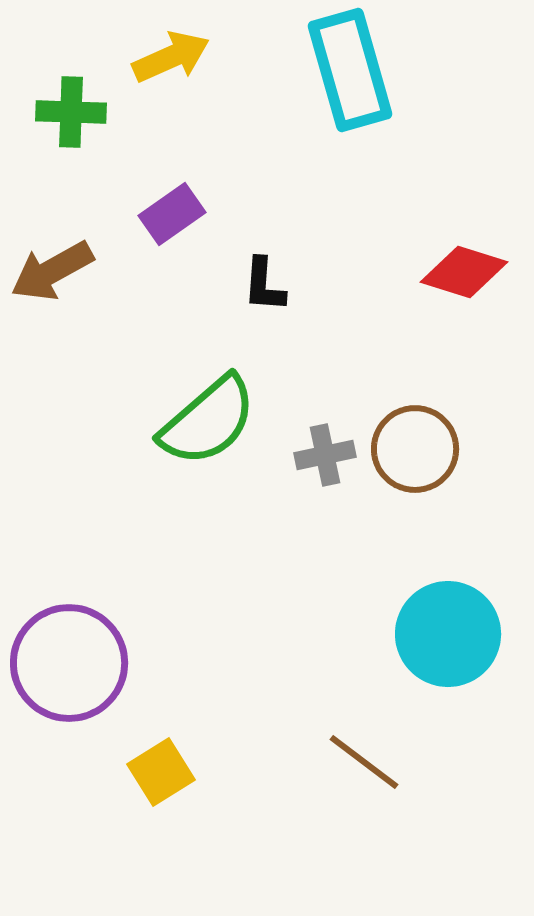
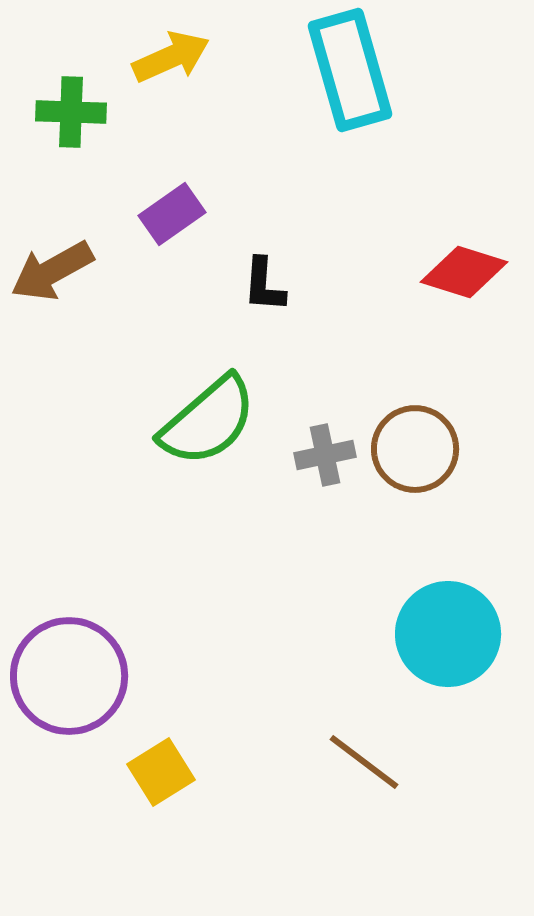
purple circle: moved 13 px down
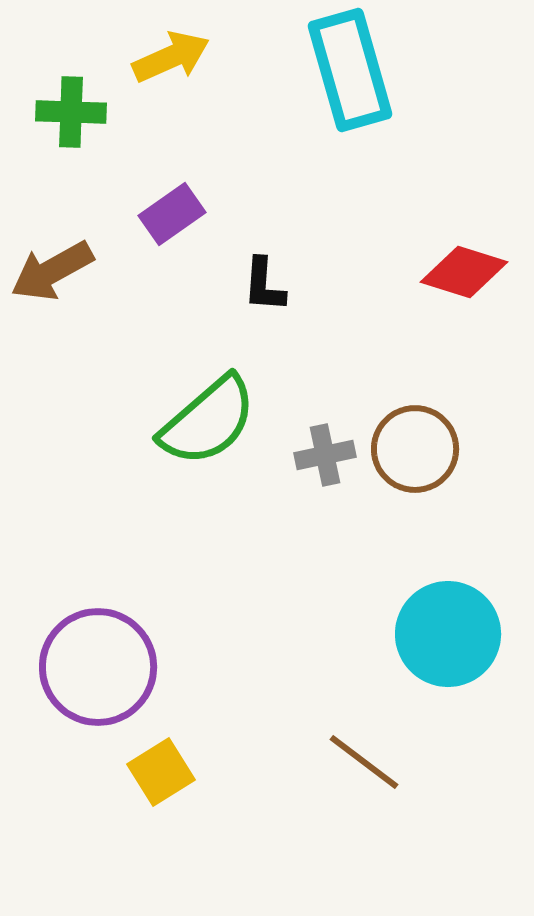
purple circle: moved 29 px right, 9 px up
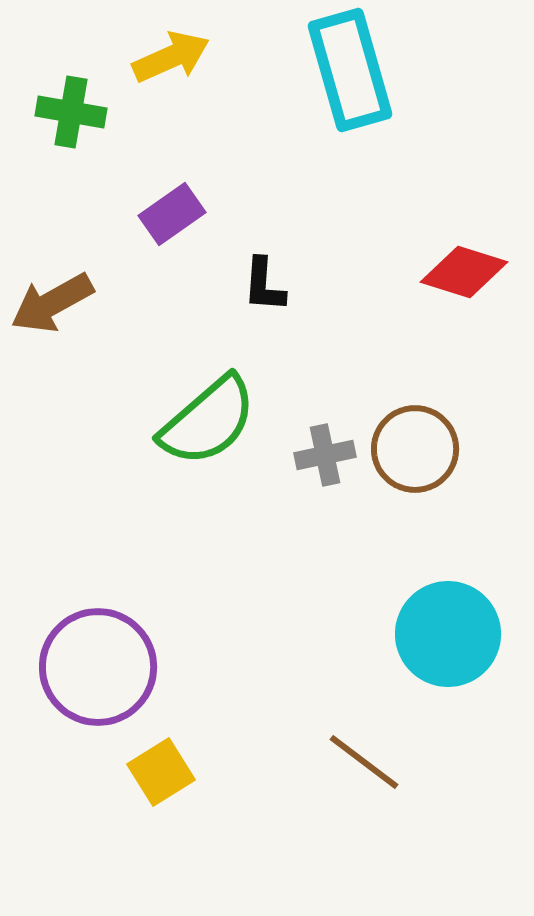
green cross: rotated 8 degrees clockwise
brown arrow: moved 32 px down
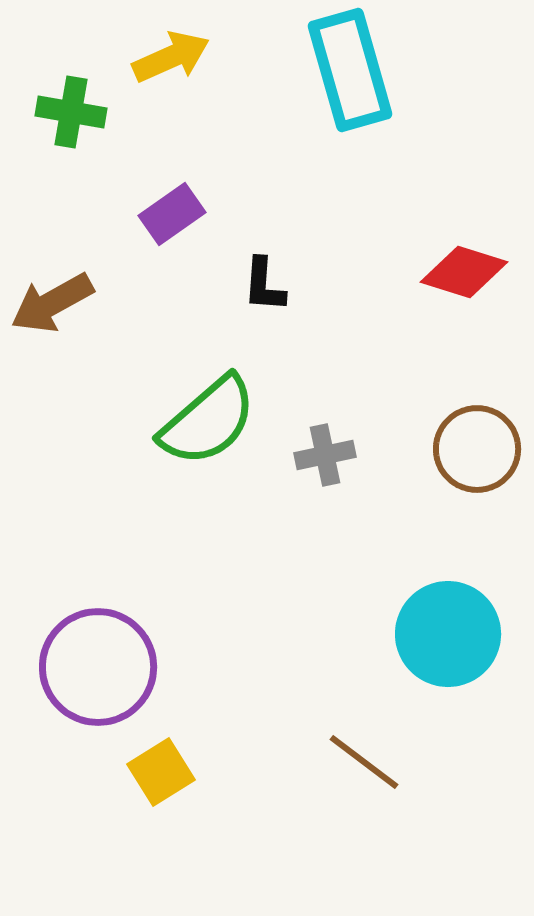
brown circle: moved 62 px right
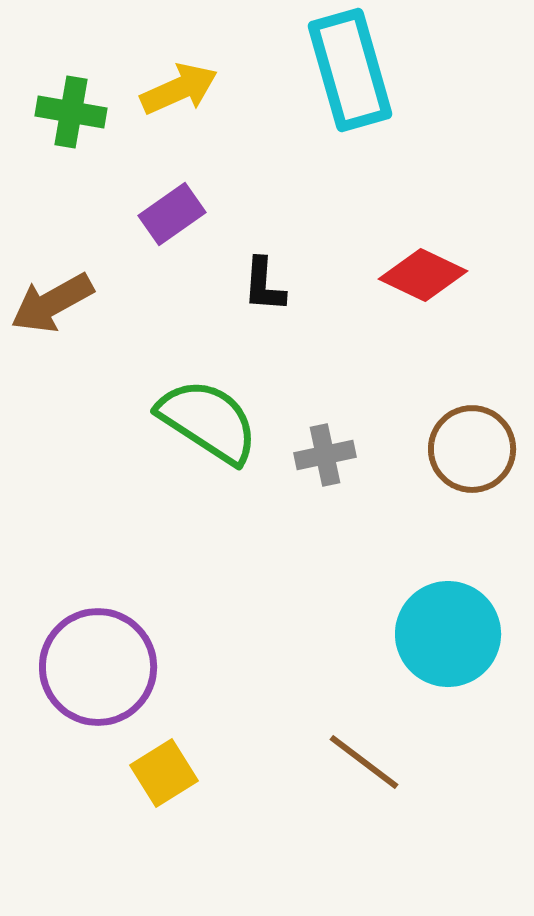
yellow arrow: moved 8 px right, 32 px down
red diamond: moved 41 px left, 3 px down; rotated 8 degrees clockwise
green semicircle: rotated 106 degrees counterclockwise
brown circle: moved 5 px left
yellow square: moved 3 px right, 1 px down
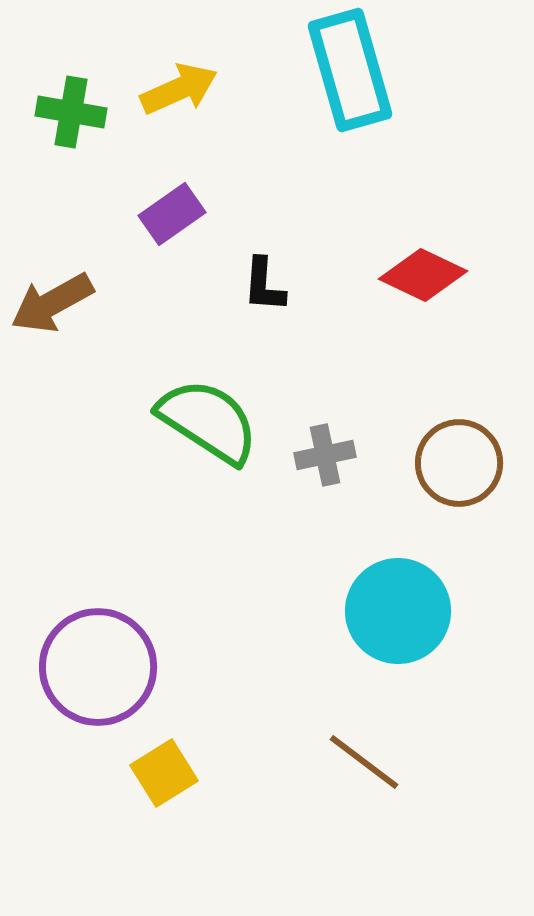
brown circle: moved 13 px left, 14 px down
cyan circle: moved 50 px left, 23 px up
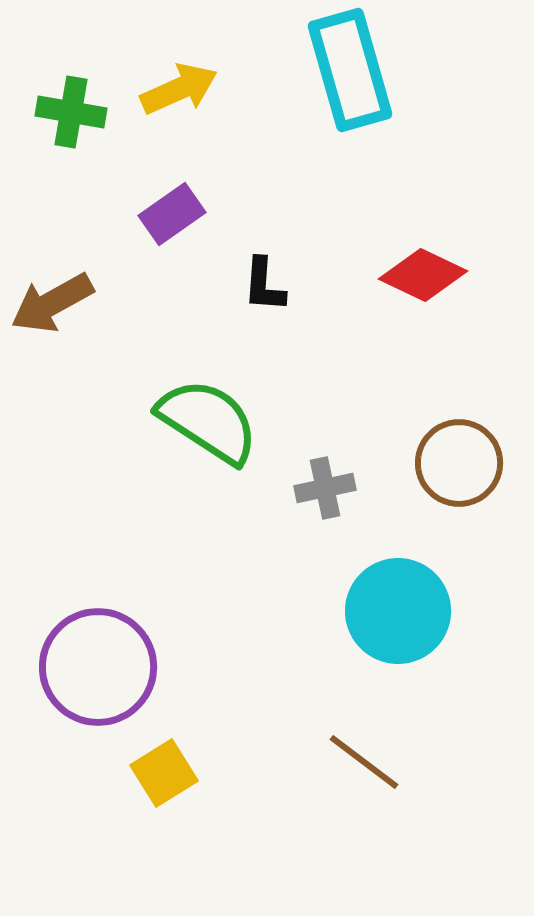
gray cross: moved 33 px down
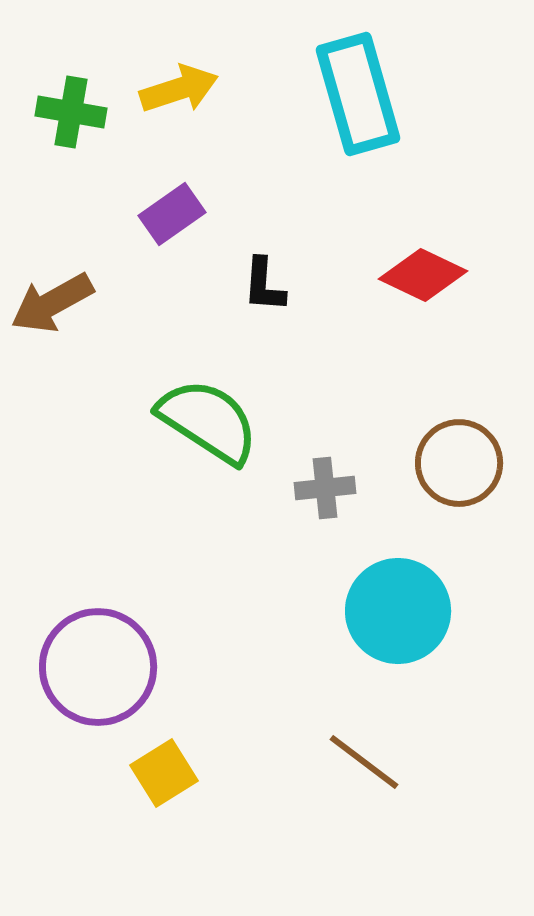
cyan rectangle: moved 8 px right, 24 px down
yellow arrow: rotated 6 degrees clockwise
gray cross: rotated 6 degrees clockwise
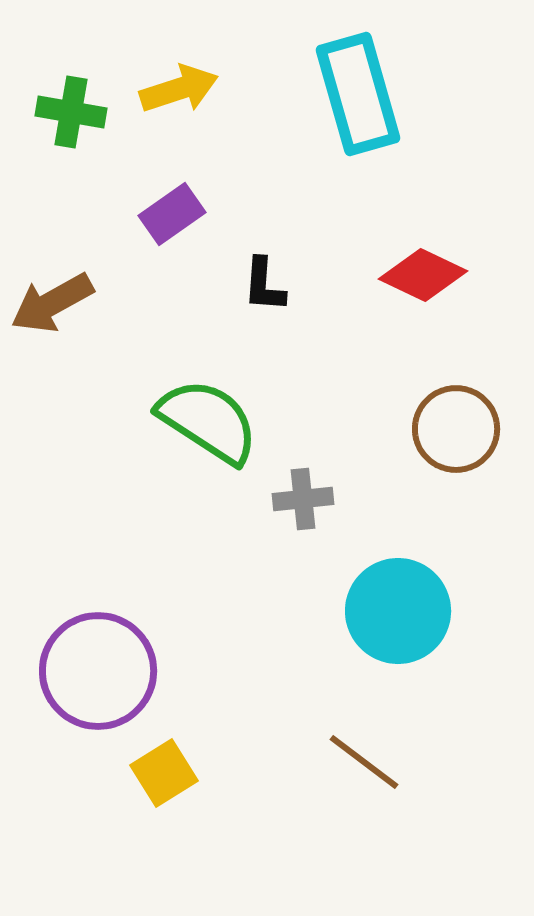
brown circle: moved 3 px left, 34 px up
gray cross: moved 22 px left, 11 px down
purple circle: moved 4 px down
